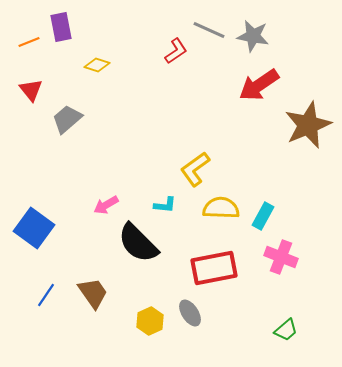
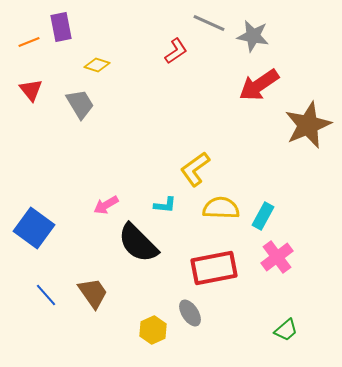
gray line: moved 7 px up
gray trapezoid: moved 13 px right, 15 px up; rotated 100 degrees clockwise
pink cross: moved 4 px left; rotated 32 degrees clockwise
blue line: rotated 75 degrees counterclockwise
yellow hexagon: moved 3 px right, 9 px down
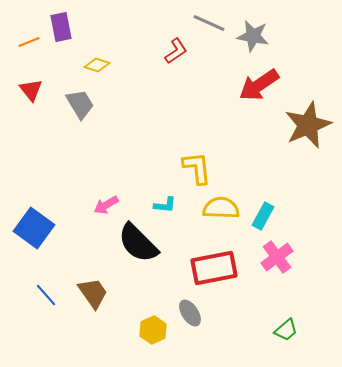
yellow L-shape: moved 2 px right, 1 px up; rotated 120 degrees clockwise
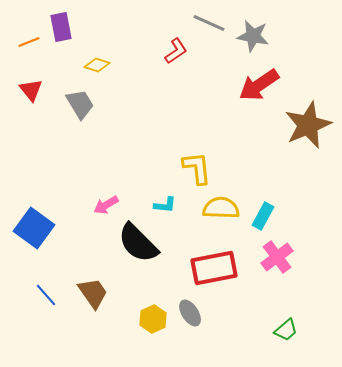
yellow hexagon: moved 11 px up
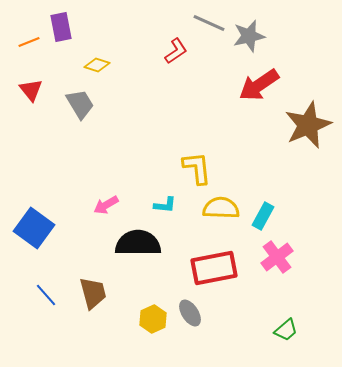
gray star: moved 4 px left; rotated 24 degrees counterclockwise
black semicircle: rotated 135 degrees clockwise
brown trapezoid: rotated 20 degrees clockwise
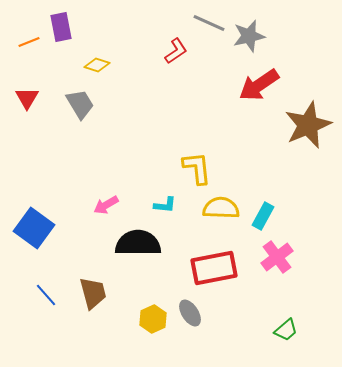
red triangle: moved 4 px left, 8 px down; rotated 10 degrees clockwise
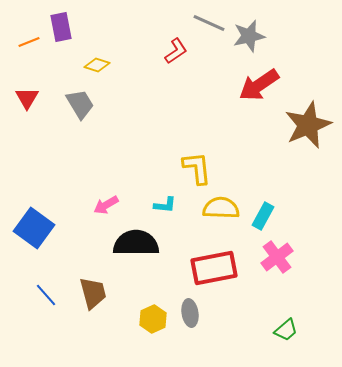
black semicircle: moved 2 px left
gray ellipse: rotated 24 degrees clockwise
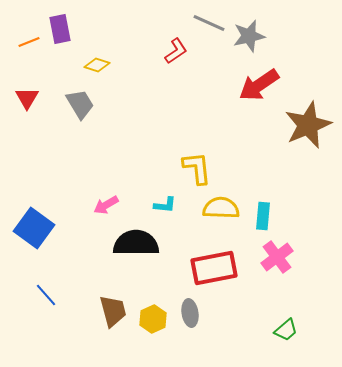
purple rectangle: moved 1 px left, 2 px down
cyan rectangle: rotated 24 degrees counterclockwise
brown trapezoid: moved 20 px right, 18 px down
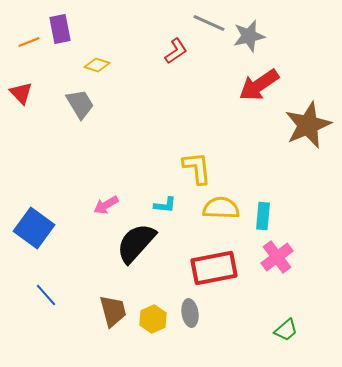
red triangle: moved 6 px left, 5 px up; rotated 15 degrees counterclockwise
black semicircle: rotated 48 degrees counterclockwise
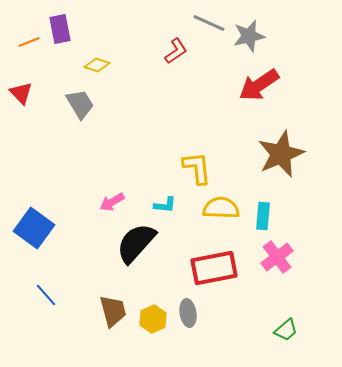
brown star: moved 27 px left, 29 px down
pink arrow: moved 6 px right, 3 px up
gray ellipse: moved 2 px left
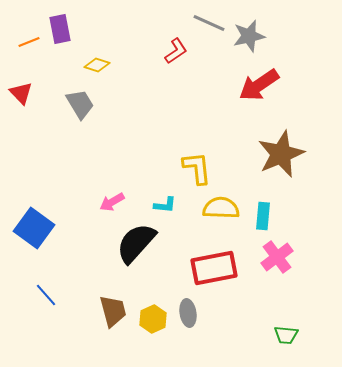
green trapezoid: moved 5 px down; rotated 45 degrees clockwise
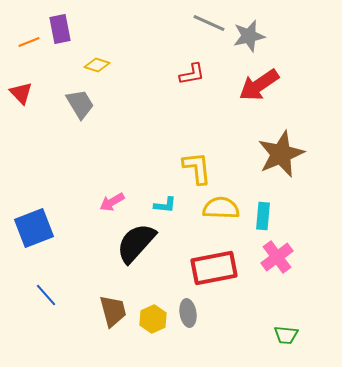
red L-shape: moved 16 px right, 23 px down; rotated 24 degrees clockwise
blue square: rotated 33 degrees clockwise
